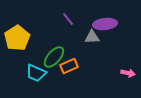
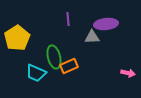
purple line: rotated 32 degrees clockwise
purple ellipse: moved 1 px right
green ellipse: rotated 55 degrees counterclockwise
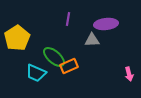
purple line: rotated 16 degrees clockwise
gray triangle: moved 3 px down
green ellipse: rotated 35 degrees counterclockwise
pink arrow: moved 1 px right, 1 px down; rotated 64 degrees clockwise
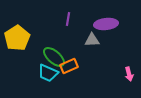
cyan trapezoid: moved 12 px right
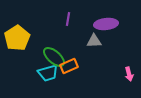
gray triangle: moved 2 px right, 1 px down
cyan trapezoid: rotated 40 degrees counterclockwise
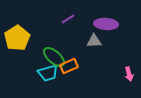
purple line: rotated 48 degrees clockwise
purple ellipse: rotated 10 degrees clockwise
